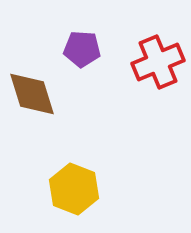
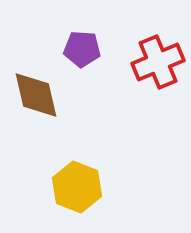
brown diamond: moved 4 px right, 1 px down; rotated 4 degrees clockwise
yellow hexagon: moved 3 px right, 2 px up
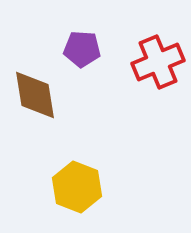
brown diamond: moved 1 px left; rotated 4 degrees clockwise
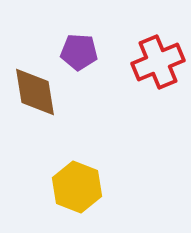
purple pentagon: moved 3 px left, 3 px down
brown diamond: moved 3 px up
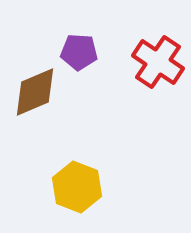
red cross: rotated 33 degrees counterclockwise
brown diamond: rotated 76 degrees clockwise
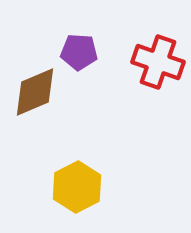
red cross: rotated 15 degrees counterclockwise
yellow hexagon: rotated 12 degrees clockwise
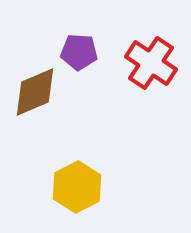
red cross: moved 7 px left, 1 px down; rotated 15 degrees clockwise
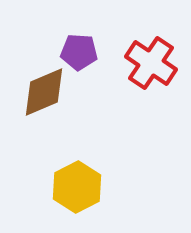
brown diamond: moved 9 px right
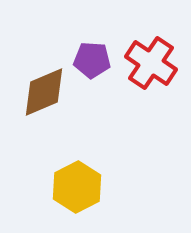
purple pentagon: moved 13 px right, 8 px down
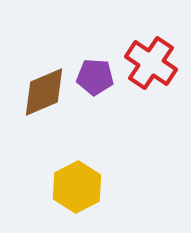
purple pentagon: moved 3 px right, 17 px down
